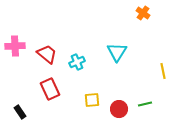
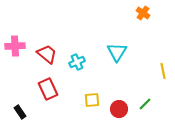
red rectangle: moved 2 px left
green line: rotated 32 degrees counterclockwise
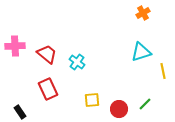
orange cross: rotated 24 degrees clockwise
cyan triangle: moved 24 px right; rotated 40 degrees clockwise
cyan cross: rotated 28 degrees counterclockwise
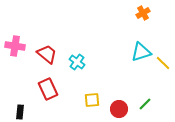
pink cross: rotated 12 degrees clockwise
yellow line: moved 8 px up; rotated 35 degrees counterclockwise
black rectangle: rotated 40 degrees clockwise
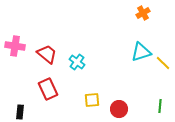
green line: moved 15 px right, 2 px down; rotated 40 degrees counterclockwise
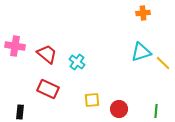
orange cross: rotated 24 degrees clockwise
red rectangle: rotated 40 degrees counterclockwise
green line: moved 4 px left, 5 px down
